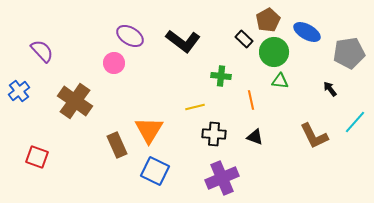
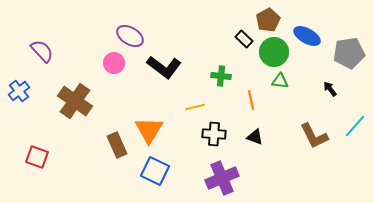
blue ellipse: moved 4 px down
black L-shape: moved 19 px left, 26 px down
cyan line: moved 4 px down
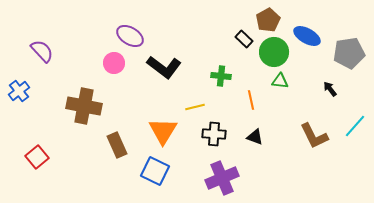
brown cross: moved 9 px right, 5 px down; rotated 24 degrees counterclockwise
orange triangle: moved 14 px right, 1 px down
red square: rotated 30 degrees clockwise
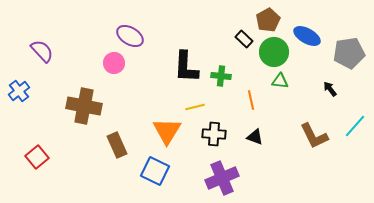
black L-shape: moved 22 px right; rotated 56 degrees clockwise
orange triangle: moved 4 px right
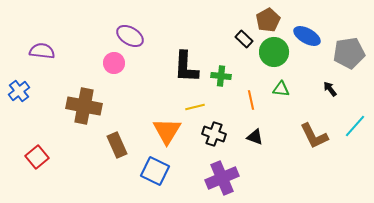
purple semicircle: rotated 40 degrees counterclockwise
green triangle: moved 1 px right, 8 px down
black cross: rotated 15 degrees clockwise
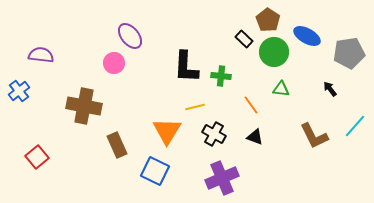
brown pentagon: rotated 10 degrees counterclockwise
purple ellipse: rotated 20 degrees clockwise
purple semicircle: moved 1 px left, 4 px down
orange line: moved 5 px down; rotated 24 degrees counterclockwise
black cross: rotated 10 degrees clockwise
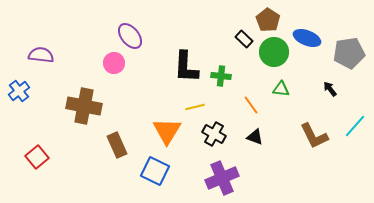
blue ellipse: moved 2 px down; rotated 8 degrees counterclockwise
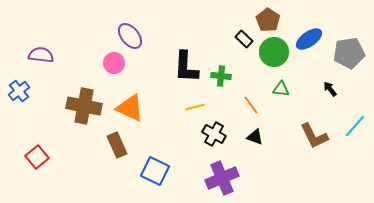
blue ellipse: moved 2 px right, 1 px down; rotated 56 degrees counterclockwise
orange triangle: moved 37 px left, 23 px up; rotated 36 degrees counterclockwise
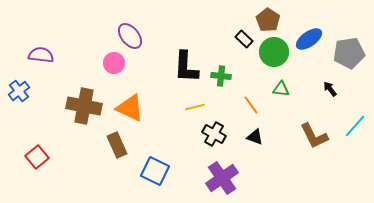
purple cross: rotated 12 degrees counterclockwise
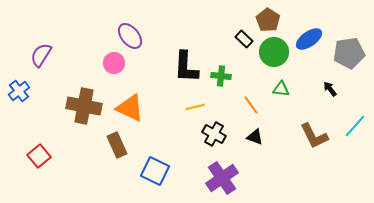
purple semicircle: rotated 65 degrees counterclockwise
red square: moved 2 px right, 1 px up
